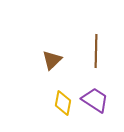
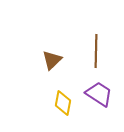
purple trapezoid: moved 4 px right, 6 px up
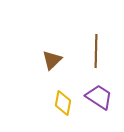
purple trapezoid: moved 3 px down
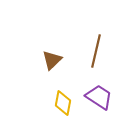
brown line: rotated 12 degrees clockwise
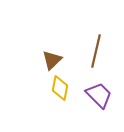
purple trapezoid: moved 2 px up; rotated 12 degrees clockwise
yellow diamond: moved 3 px left, 15 px up
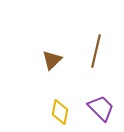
yellow diamond: moved 24 px down
purple trapezoid: moved 2 px right, 13 px down
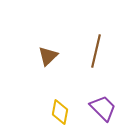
brown triangle: moved 4 px left, 4 px up
purple trapezoid: moved 2 px right
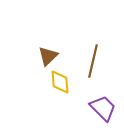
brown line: moved 3 px left, 10 px down
yellow diamond: moved 30 px up; rotated 15 degrees counterclockwise
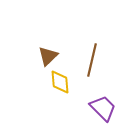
brown line: moved 1 px left, 1 px up
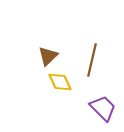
yellow diamond: rotated 20 degrees counterclockwise
